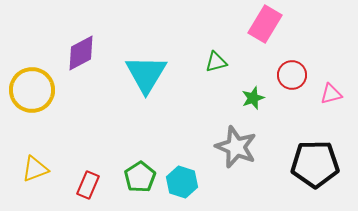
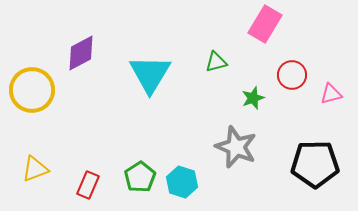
cyan triangle: moved 4 px right
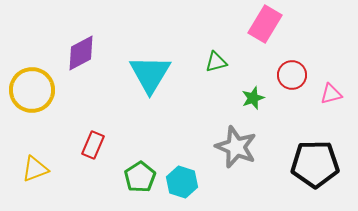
red rectangle: moved 5 px right, 40 px up
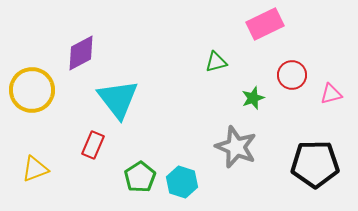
pink rectangle: rotated 33 degrees clockwise
cyan triangle: moved 32 px left, 25 px down; rotated 9 degrees counterclockwise
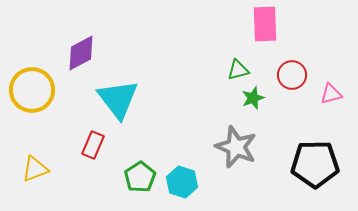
pink rectangle: rotated 66 degrees counterclockwise
green triangle: moved 22 px right, 8 px down
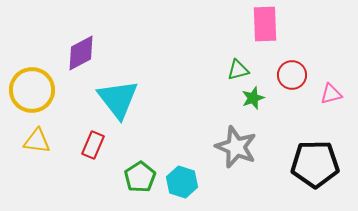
yellow triangle: moved 2 px right, 28 px up; rotated 28 degrees clockwise
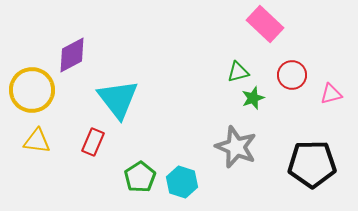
pink rectangle: rotated 45 degrees counterclockwise
purple diamond: moved 9 px left, 2 px down
green triangle: moved 2 px down
red rectangle: moved 3 px up
black pentagon: moved 3 px left
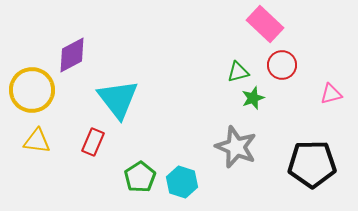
red circle: moved 10 px left, 10 px up
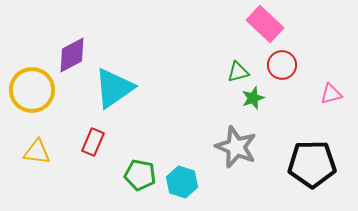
cyan triangle: moved 4 px left, 11 px up; rotated 33 degrees clockwise
yellow triangle: moved 11 px down
green pentagon: moved 2 px up; rotated 28 degrees counterclockwise
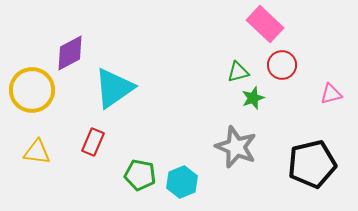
purple diamond: moved 2 px left, 2 px up
black pentagon: rotated 12 degrees counterclockwise
cyan hexagon: rotated 20 degrees clockwise
